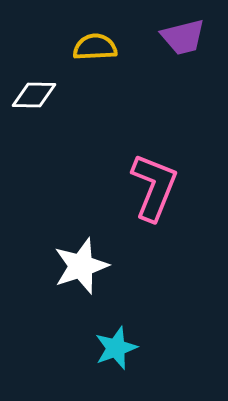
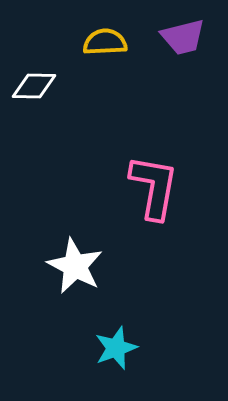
yellow semicircle: moved 10 px right, 5 px up
white diamond: moved 9 px up
pink L-shape: rotated 12 degrees counterclockwise
white star: moved 6 px left; rotated 26 degrees counterclockwise
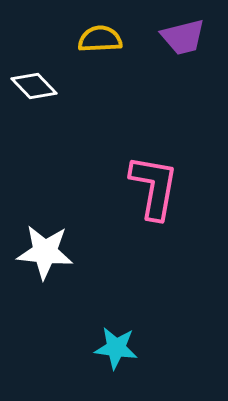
yellow semicircle: moved 5 px left, 3 px up
white diamond: rotated 45 degrees clockwise
white star: moved 30 px left, 14 px up; rotated 22 degrees counterclockwise
cyan star: rotated 27 degrees clockwise
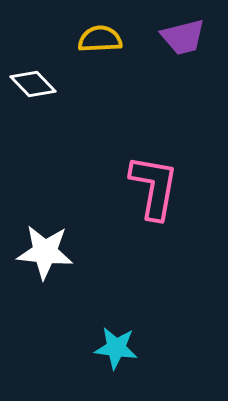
white diamond: moved 1 px left, 2 px up
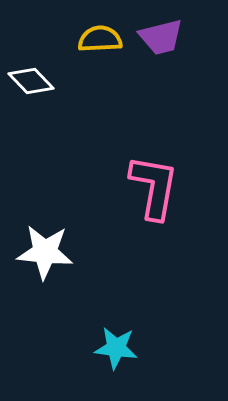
purple trapezoid: moved 22 px left
white diamond: moved 2 px left, 3 px up
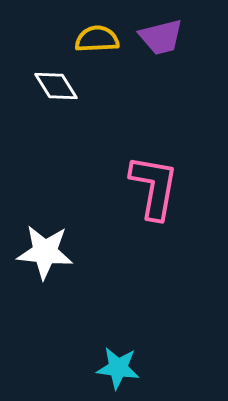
yellow semicircle: moved 3 px left
white diamond: moved 25 px right, 5 px down; rotated 12 degrees clockwise
cyan star: moved 2 px right, 20 px down
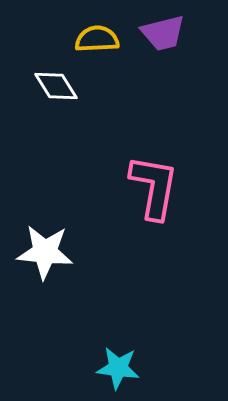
purple trapezoid: moved 2 px right, 4 px up
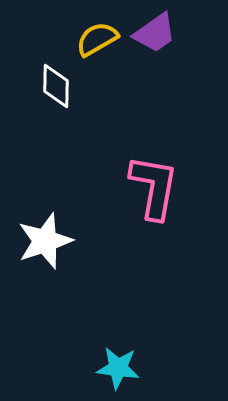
purple trapezoid: moved 8 px left; rotated 21 degrees counterclockwise
yellow semicircle: rotated 27 degrees counterclockwise
white diamond: rotated 33 degrees clockwise
white star: moved 11 px up; rotated 24 degrees counterclockwise
